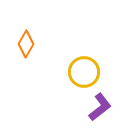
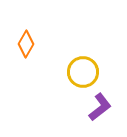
yellow circle: moved 1 px left
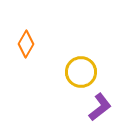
yellow circle: moved 2 px left
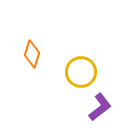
orange diamond: moved 6 px right, 10 px down; rotated 12 degrees counterclockwise
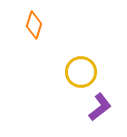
orange diamond: moved 2 px right, 29 px up
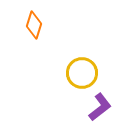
yellow circle: moved 1 px right, 1 px down
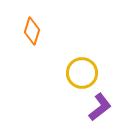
orange diamond: moved 2 px left, 6 px down
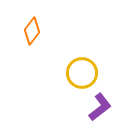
orange diamond: rotated 20 degrees clockwise
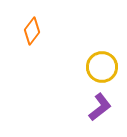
yellow circle: moved 20 px right, 6 px up
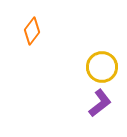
purple L-shape: moved 4 px up
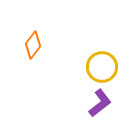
orange diamond: moved 1 px right, 14 px down
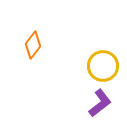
yellow circle: moved 1 px right, 1 px up
